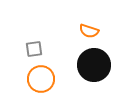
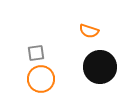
gray square: moved 2 px right, 4 px down
black circle: moved 6 px right, 2 px down
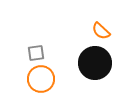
orange semicircle: moved 12 px right; rotated 24 degrees clockwise
black circle: moved 5 px left, 4 px up
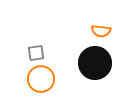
orange semicircle: rotated 36 degrees counterclockwise
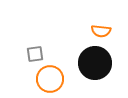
gray square: moved 1 px left, 1 px down
orange circle: moved 9 px right
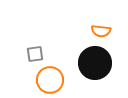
orange circle: moved 1 px down
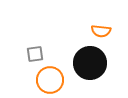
black circle: moved 5 px left
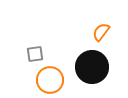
orange semicircle: moved 1 px down; rotated 120 degrees clockwise
black circle: moved 2 px right, 4 px down
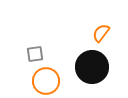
orange semicircle: moved 1 px down
orange circle: moved 4 px left, 1 px down
